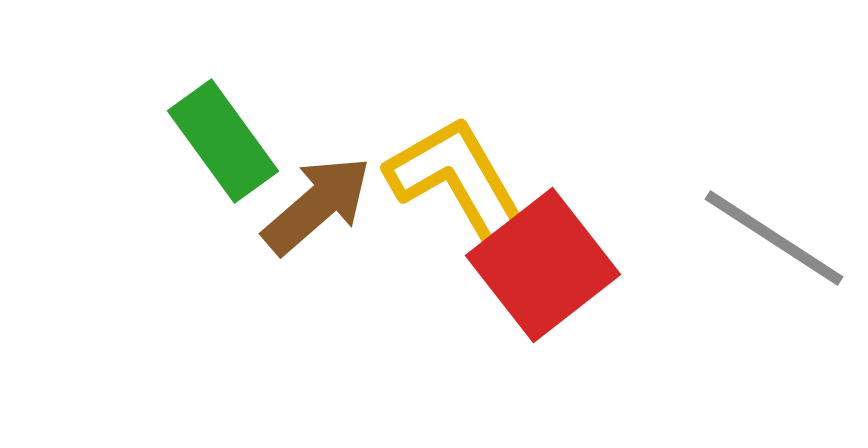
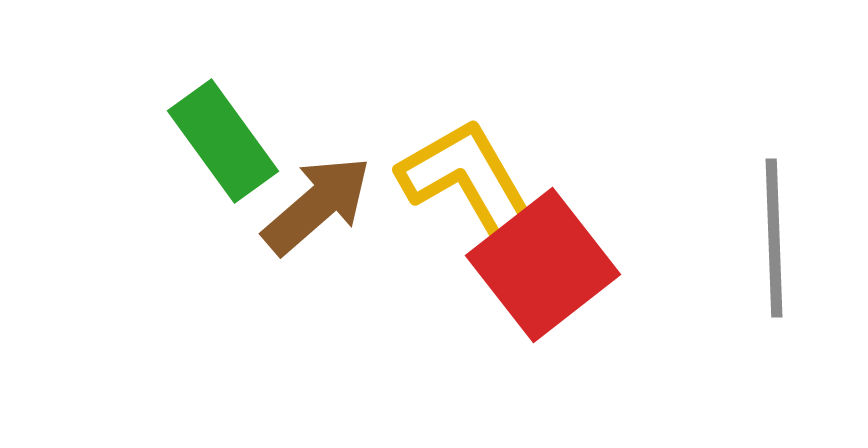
yellow L-shape: moved 12 px right, 2 px down
gray line: rotated 55 degrees clockwise
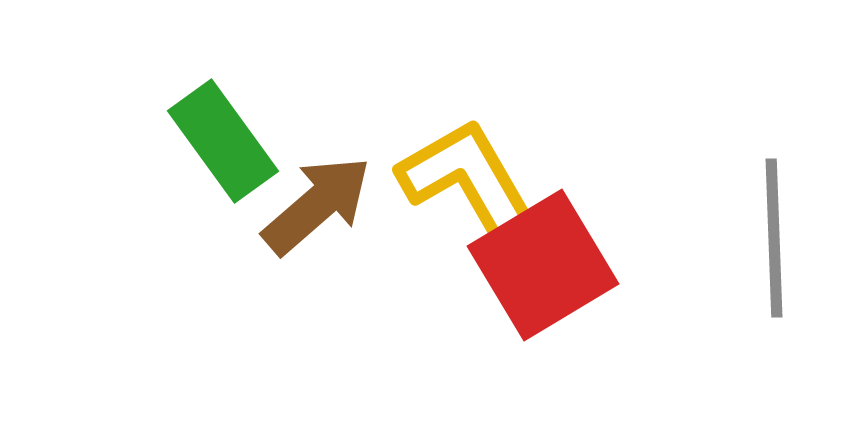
red square: rotated 7 degrees clockwise
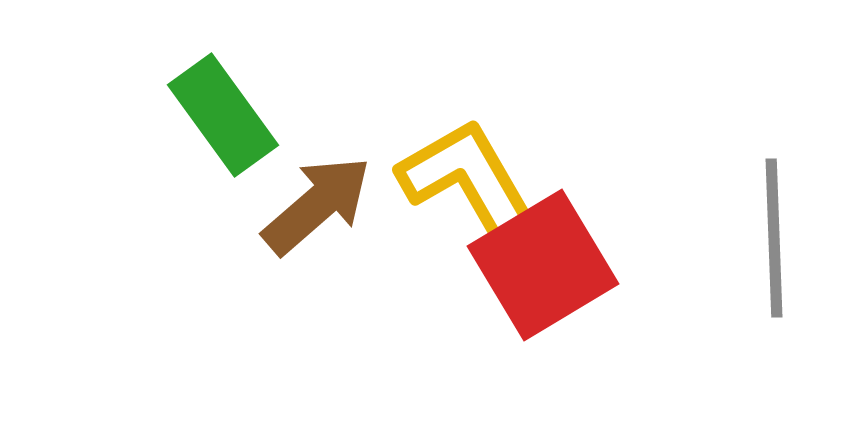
green rectangle: moved 26 px up
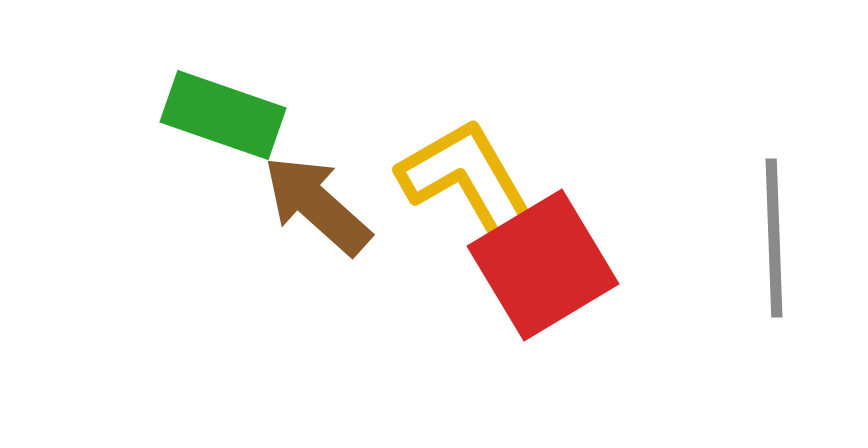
green rectangle: rotated 35 degrees counterclockwise
brown arrow: rotated 97 degrees counterclockwise
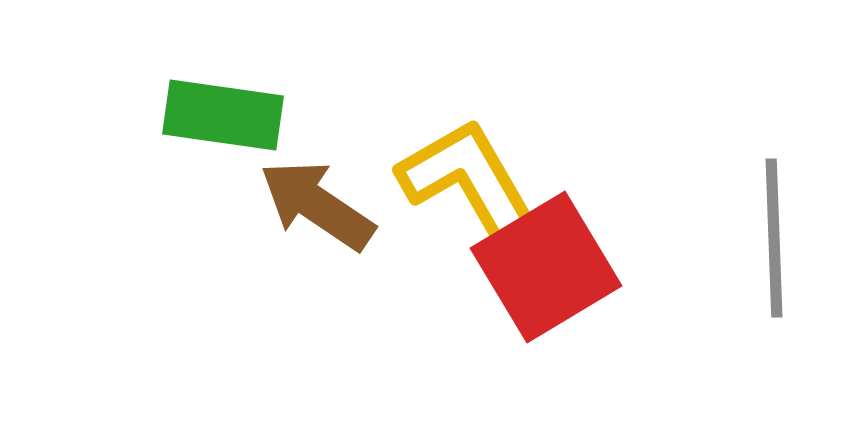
green rectangle: rotated 11 degrees counterclockwise
brown arrow: rotated 8 degrees counterclockwise
red square: moved 3 px right, 2 px down
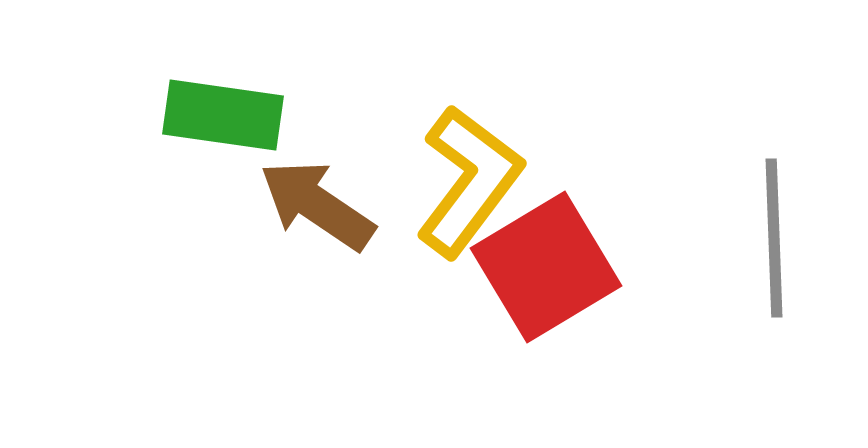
yellow L-shape: rotated 67 degrees clockwise
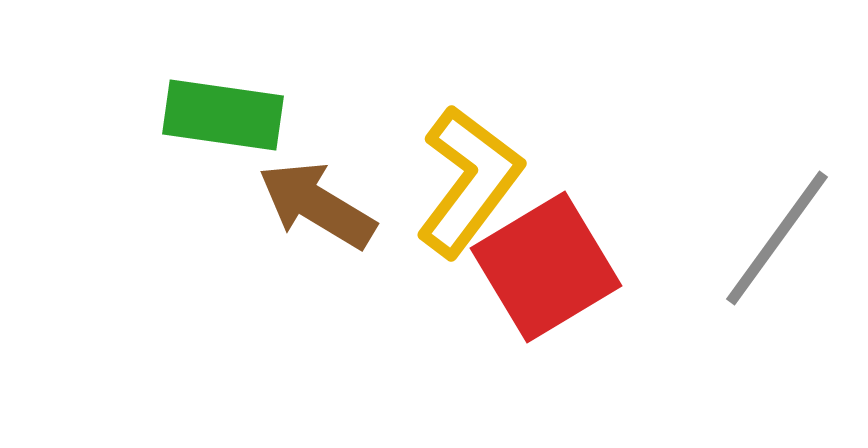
brown arrow: rotated 3 degrees counterclockwise
gray line: moved 3 px right; rotated 38 degrees clockwise
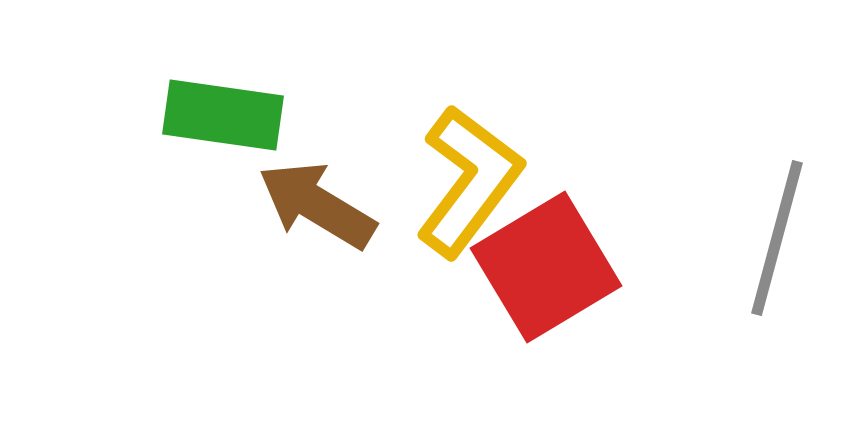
gray line: rotated 21 degrees counterclockwise
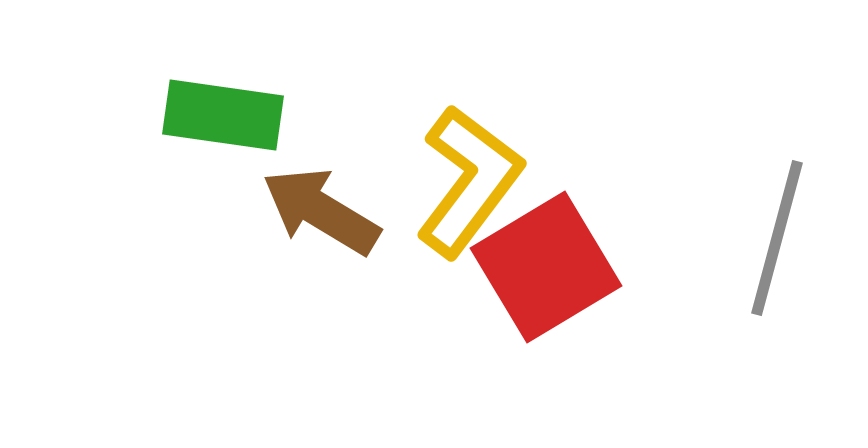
brown arrow: moved 4 px right, 6 px down
